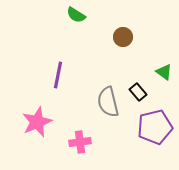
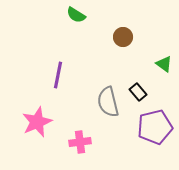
green triangle: moved 8 px up
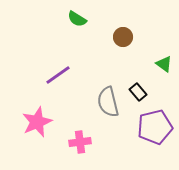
green semicircle: moved 1 px right, 4 px down
purple line: rotated 44 degrees clockwise
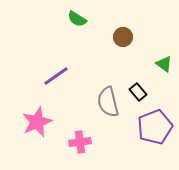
purple line: moved 2 px left, 1 px down
purple pentagon: rotated 8 degrees counterclockwise
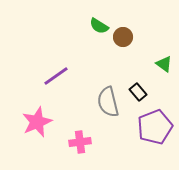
green semicircle: moved 22 px right, 7 px down
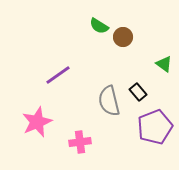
purple line: moved 2 px right, 1 px up
gray semicircle: moved 1 px right, 1 px up
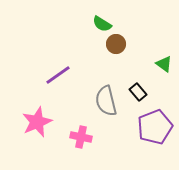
green semicircle: moved 3 px right, 2 px up
brown circle: moved 7 px left, 7 px down
gray semicircle: moved 3 px left
pink cross: moved 1 px right, 5 px up; rotated 20 degrees clockwise
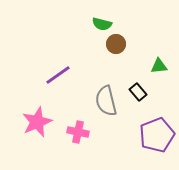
green semicircle: rotated 18 degrees counterclockwise
green triangle: moved 5 px left, 2 px down; rotated 42 degrees counterclockwise
purple pentagon: moved 2 px right, 8 px down
pink cross: moved 3 px left, 5 px up
